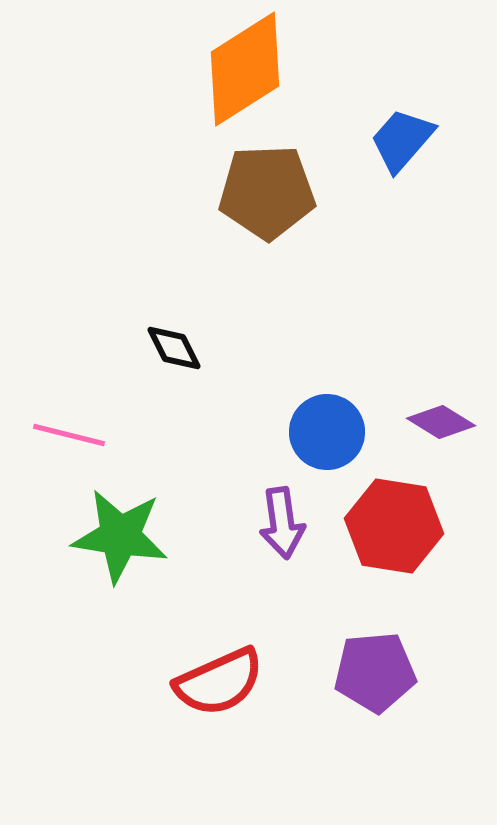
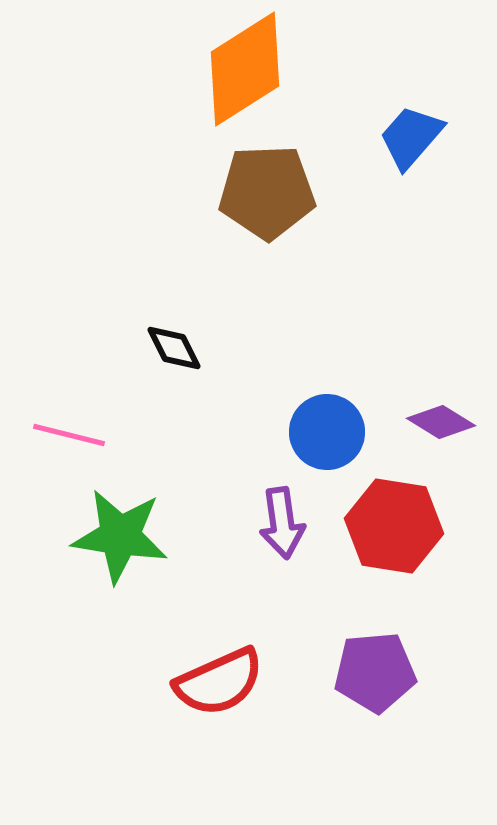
blue trapezoid: moved 9 px right, 3 px up
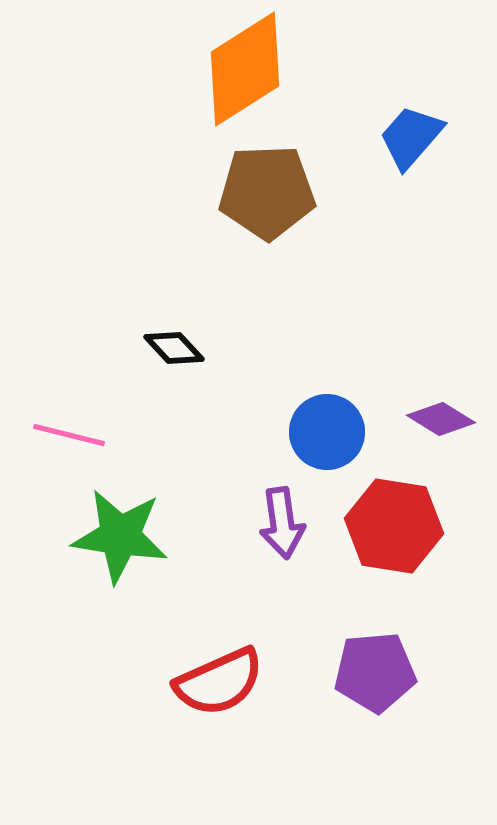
black diamond: rotated 16 degrees counterclockwise
purple diamond: moved 3 px up
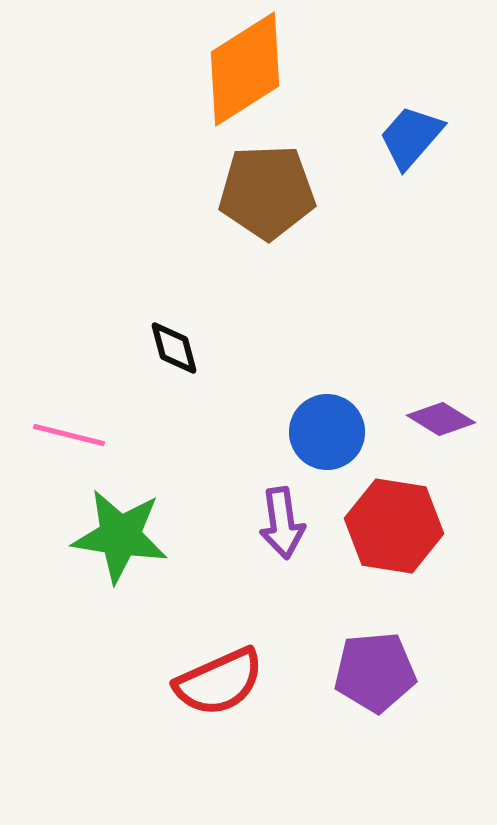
black diamond: rotated 28 degrees clockwise
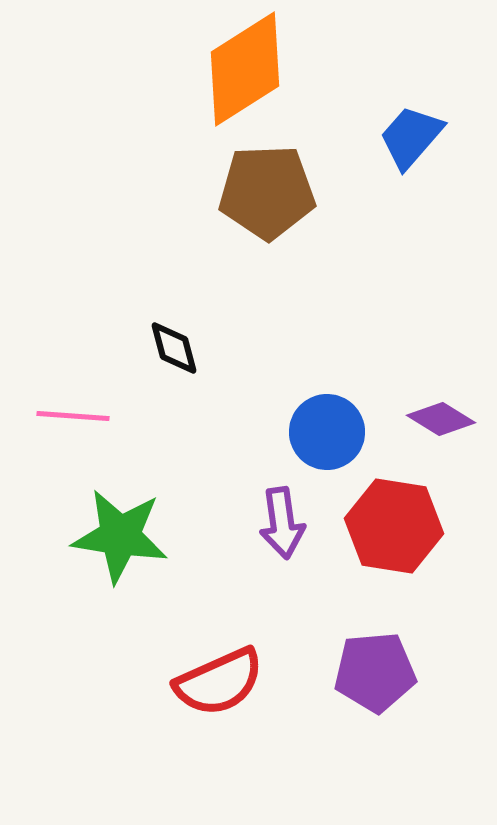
pink line: moved 4 px right, 19 px up; rotated 10 degrees counterclockwise
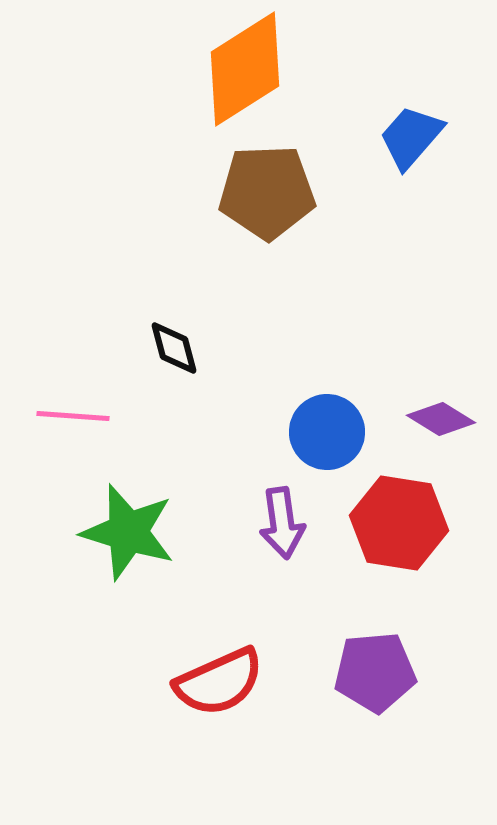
red hexagon: moved 5 px right, 3 px up
green star: moved 8 px right, 4 px up; rotated 8 degrees clockwise
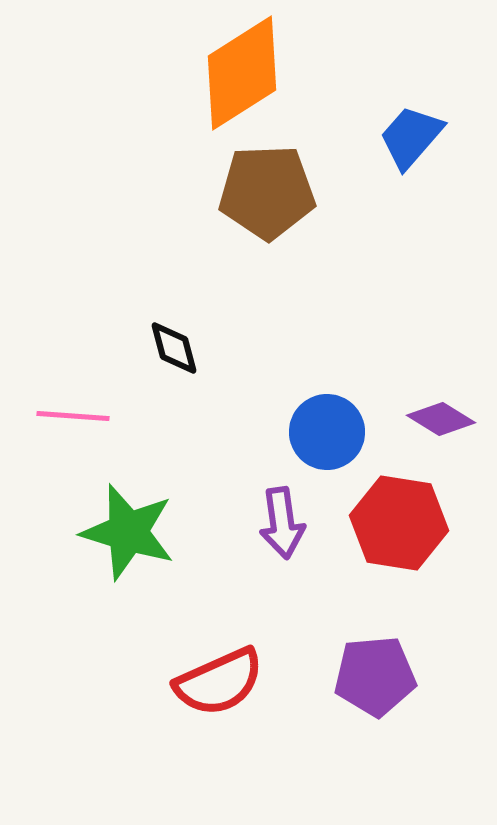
orange diamond: moved 3 px left, 4 px down
purple pentagon: moved 4 px down
